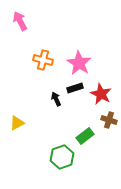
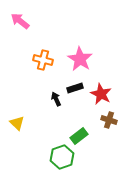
pink arrow: rotated 24 degrees counterclockwise
pink star: moved 1 px right, 4 px up
yellow triangle: rotated 49 degrees counterclockwise
green rectangle: moved 6 px left
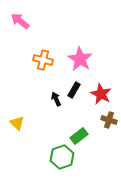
black rectangle: moved 1 px left, 2 px down; rotated 42 degrees counterclockwise
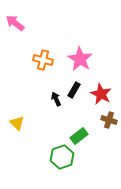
pink arrow: moved 5 px left, 2 px down
